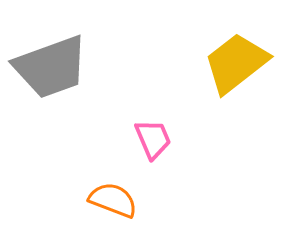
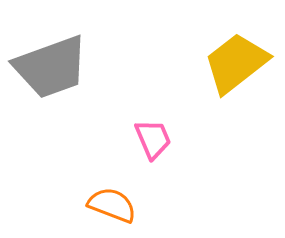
orange semicircle: moved 1 px left, 5 px down
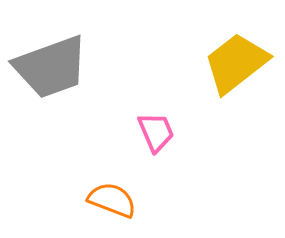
pink trapezoid: moved 3 px right, 7 px up
orange semicircle: moved 5 px up
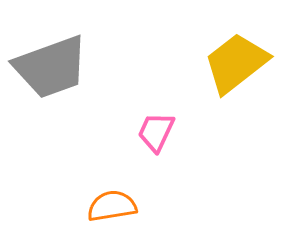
pink trapezoid: rotated 132 degrees counterclockwise
orange semicircle: moved 6 px down; rotated 30 degrees counterclockwise
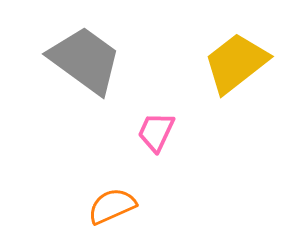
gray trapezoid: moved 34 px right, 7 px up; rotated 124 degrees counterclockwise
orange semicircle: rotated 15 degrees counterclockwise
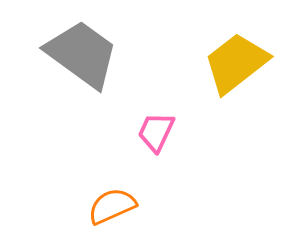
gray trapezoid: moved 3 px left, 6 px up
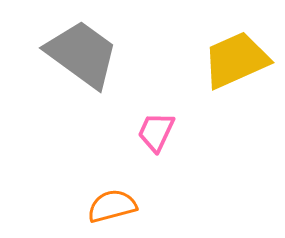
yellow trapezoid: moved 3 px up; rotated 14 degrees clockwise
orange semicircle: rotated 9 degrees clockwise
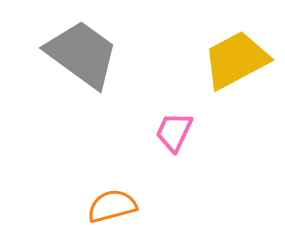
yellow trapezoid: rotated 4 degrees counterclockwise
pink trapezoid: moved 18 px right
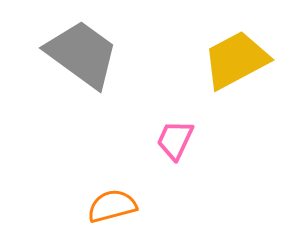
pink trapezoid: moved 1 px right, 8 px down
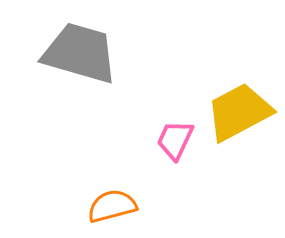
gray trapezoid: moved 2 px left, 1 px up; rotated 20 degrees counterclockwise
yellow trapezoid: moved 3 px right, 52 px down
